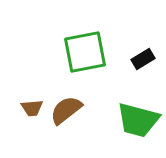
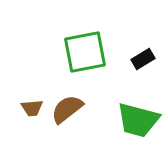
brown semicircle: moved 1 px right, 1 px up
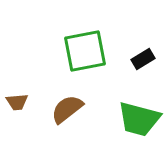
green square: moved 1 px up
brown trapezoid: moved 15 px left, 6 px up
green trapezoid: moved 1 px right, 1 px up
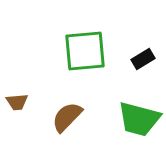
green square: rotated 6 degrees clockwise
brown semicircle: moved 8 px down; rotated 8 degrees counterclockwise
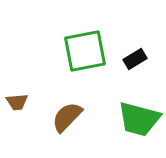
green square: rotated 6 degrees counterclockwise
black rectangle: moved 8 px left
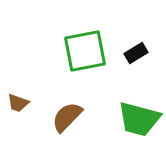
black rectangle: moved 1 px right, 6 px up
brown trapezoid: moved 1 px right, 1 px down; rotated 25 degrees clockwise
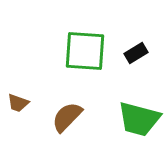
green square: rotated 15 degrees clockwise
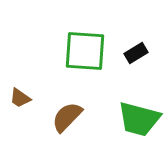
brown trapezoid: moved 2 px right, 5 px up; rotated 15 degrees clockwise
